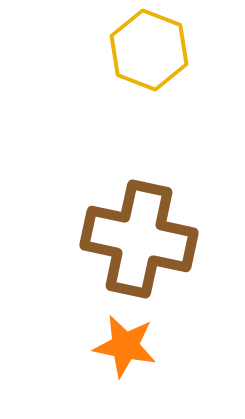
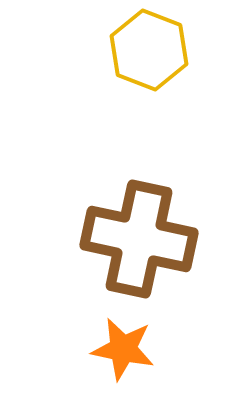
orange star: moved 2 px left, 3 px down
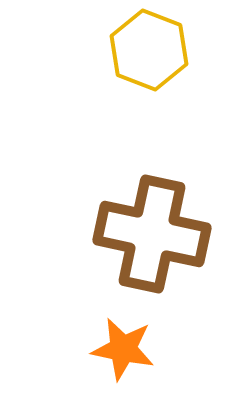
brown cross: moved 13 px right, 5 px up
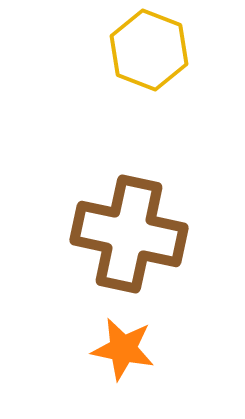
brown cross: moved 23 px left
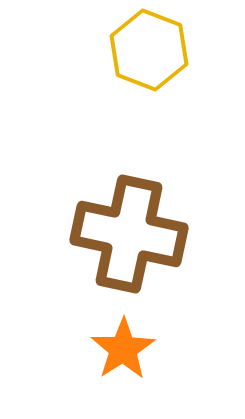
orange star: rotated 28 degrees clockwise
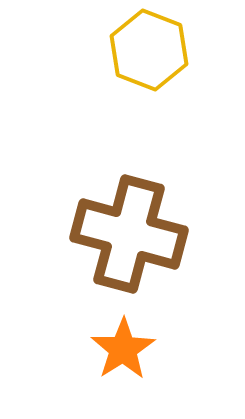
brown cross: rotated 3 degrees clockwise
